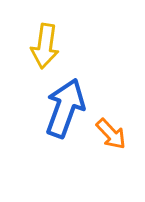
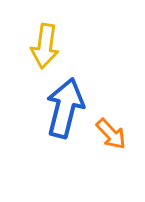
blue arrow: rotated 6 degrees counterclockwise
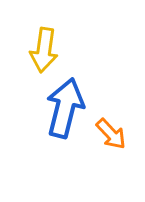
yellow arrow: moved 1 px left, 4 px down
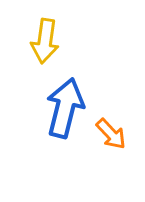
yellow arrow: moved 1 px right, 9 px up
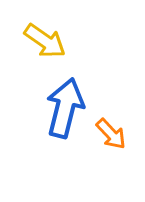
yellow arrow: rotated 63 degrees counterclockwise
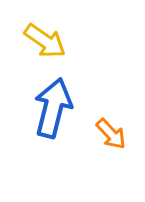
blue arrow: moved 12 px left
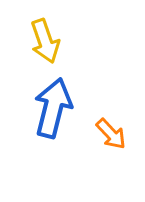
yellow arrow: rotated 36 degrees clockwise
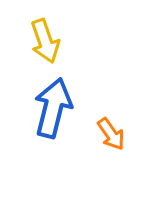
orange arrow: rotated 8 degrees clockwise
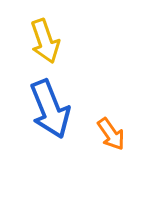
blue arrow: moved 3 px left, 1 px down; rotated 144 degrees clockwise
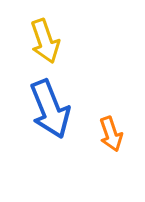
orange arrow: rotated 16 degrees clockwise
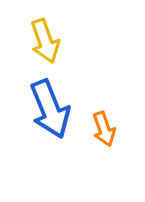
orange arrow: moved 7 px left, 5 px up
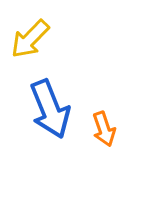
yellow arrow: moved 15 px left, 2 px up; rotated 63 degrees clockwise
